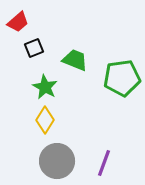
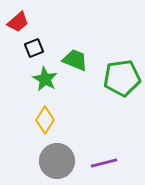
green star: moved 8 px up
purple line: rotated 56 degrees clockwise
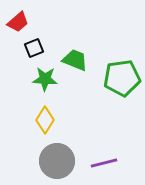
green star: rotated 25 degrees counterclockwise
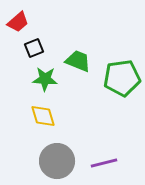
green trapezoid: moved 3 px right, 1 px down
yellow diamond: moved 2 px left, 4 px up; rotated 48 degrees counterclockwise
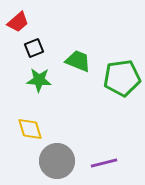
green star: moved 6 px left, 1 px down
yellow diamond: moved 13 px left, 13 px down
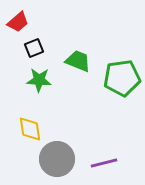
yellow diamond: rotated 8 degrees clockwise
gray circle: moved 2 px up
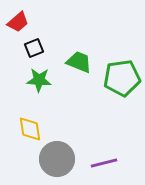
green trapezoid: moved 1 px right, 1 px down
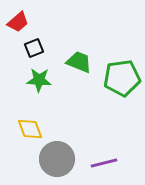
yellow diamond: rotated 12 degrees counterclockwise
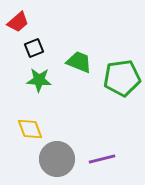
purple line: moved 2 px left, 4 px up
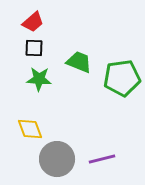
red trapezoid: moved 15 px right
black square: rotated 24 degrees clockwise
green star: moved 1 px up
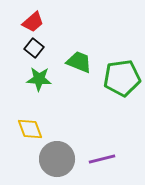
black square: rotated 36 degrees clockwise
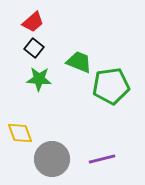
green pentagon: moved 11 px left, 8 px down
yellow diamond: moved 10 px left, 4 px down
gray circle: moved 5 px left
